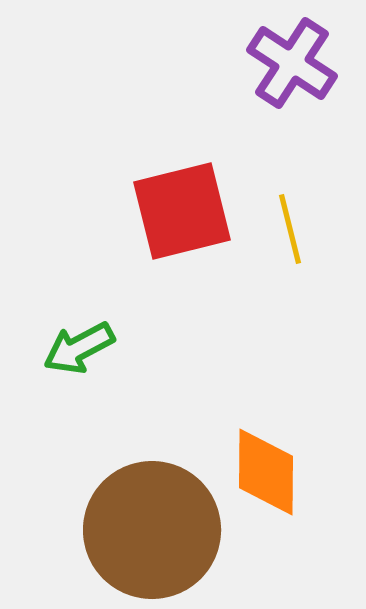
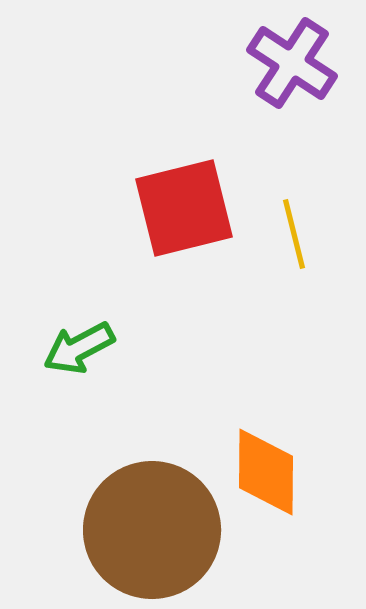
red square: moved 2 px right, 3 px up
yellow line: moved 4 px right, 5 px down
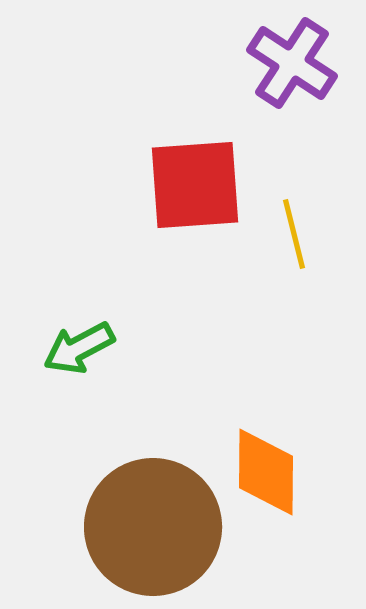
red square: moved 11 px right, 23 px up; rotated 10 degrees clockwise
brown circle: moved 1 px right, 3 px up
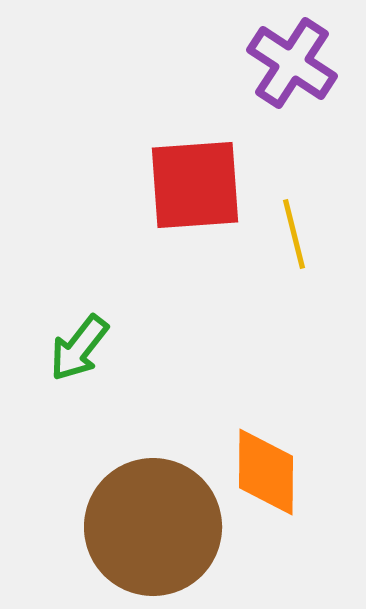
green arrow: rotated 24 degrees counterclockwise
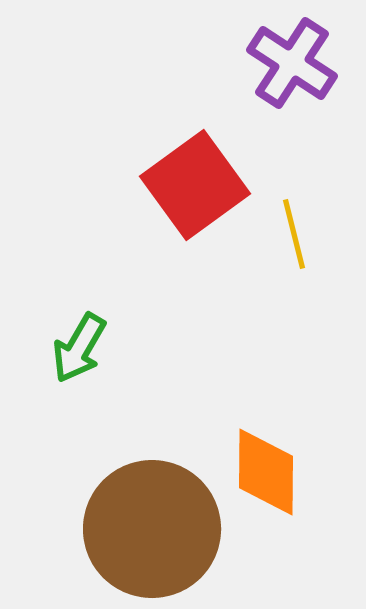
red square: rotated 32 degrees counterclockwise
green arrow: rotated 8 degrees counterclockwise
brown circle: moved 1 px left, 2 px down
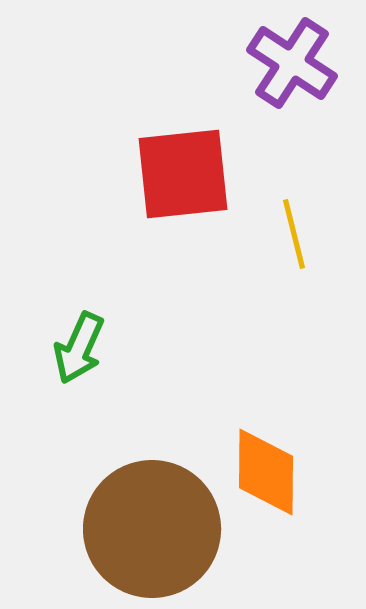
red square: moved 12 px left, 11 px up; rotated 30 degrees clockwise
green arrow: rotated 6 degrees counterclockwise
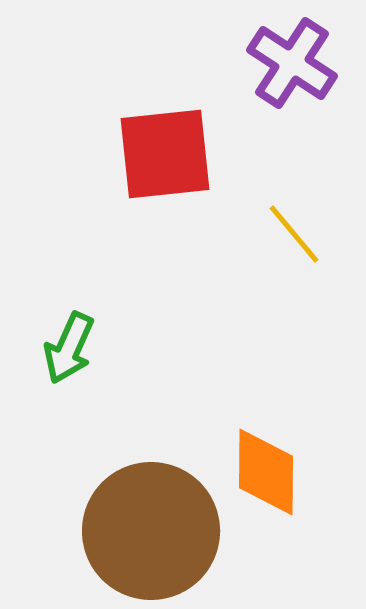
red square: moved 18 px left, 20 px up
yellow line: rotated 26 degrees counterclockwise
green arrow: moved 10 px left
brown circle: moved 1 px left, 2 px down
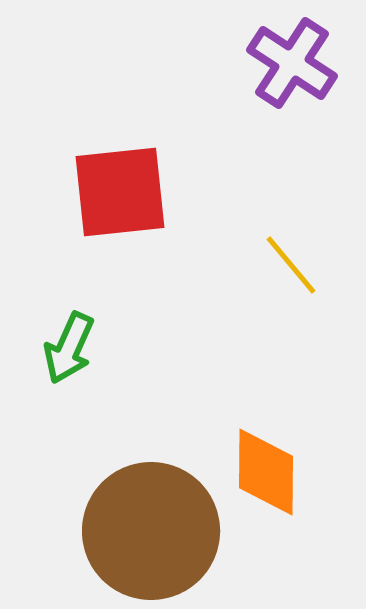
red square: moved 45 px left, 38 px down
yellow line: moved 3 px left, 31 px down
